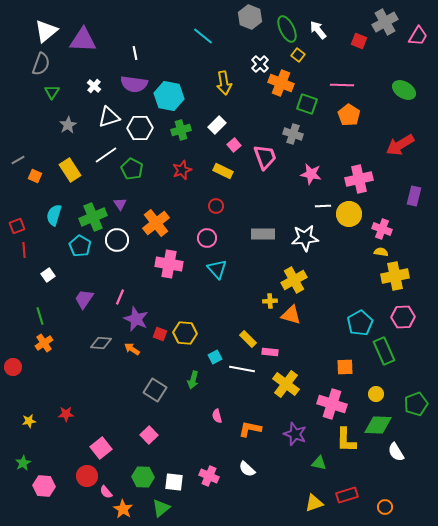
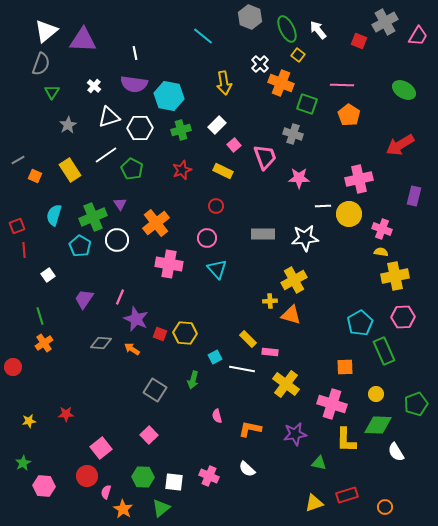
pink star at (311, 174): moved 12 px left, 4 px down; rotated 10 degrees counterclockwise
purple star at (295, 434): rotated 30 degrees counterclockwise
pink semicircle at (106, 492): rotated 56 degrees clockwise
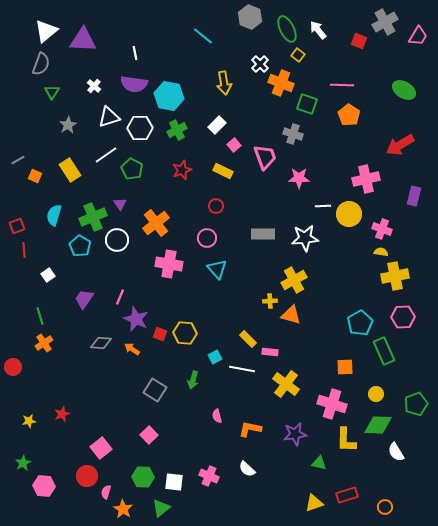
green cross at (181, 130): moved 4 px left; rotated 12 degrees counterclockwise
pink cross at (359, 179): moved 7 px right
red star at (66, 414): moved 4 px left; rotated 21 degrees counterclockwise
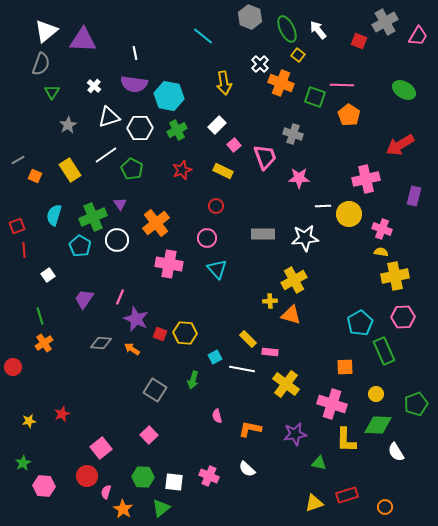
green square at (307, 104): moved 8 px right, 7 px up
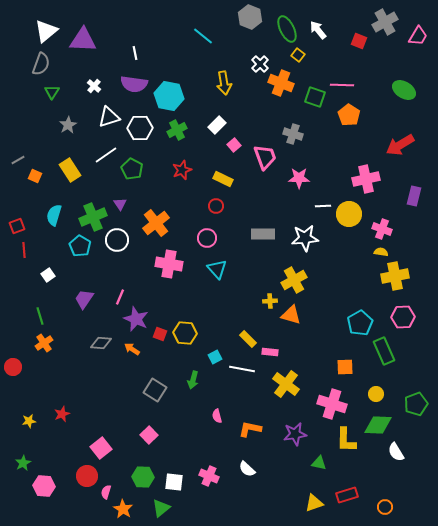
yellow rectangle at (223, 171): moved 8 px down
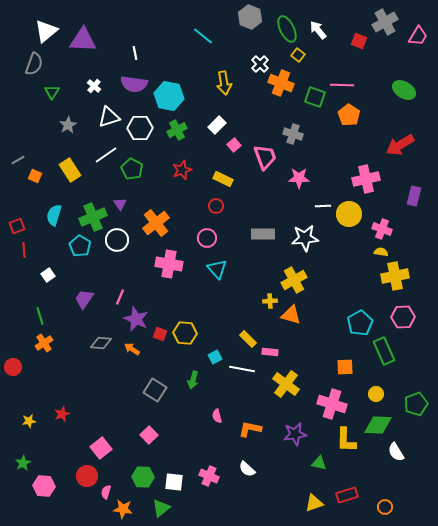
gray semicircle at (41, 64): moved 7 px left
orange star at (123, 509): rotated 24 degrees counterclockwise
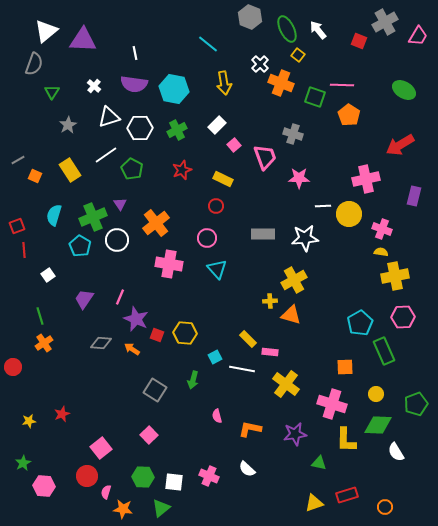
cyan line at (203, 36): moved 5 px right, 8 px down
cyan hexagon at (169, 96): moved 5 px right, 7 px up
red square at (160, 334): moved 3 px left, 1 px down
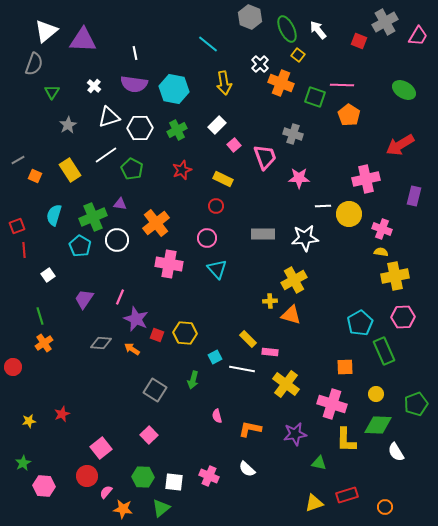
purple triangle at (120, 204): rotated 48 degrees counterclockwise
pink semicircle at (106, 492): rotated 24 degrees clockwise
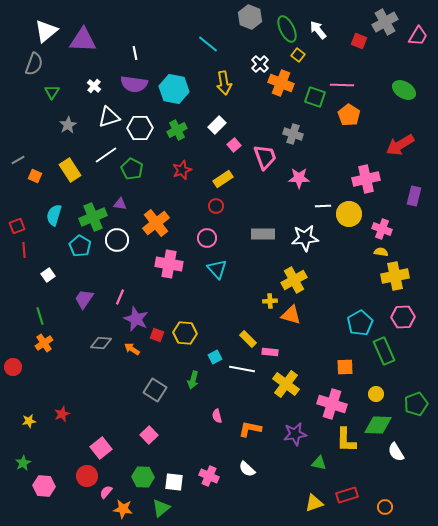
yellow rectangle at (223, 179): rotated 60 degrees counterclockwise
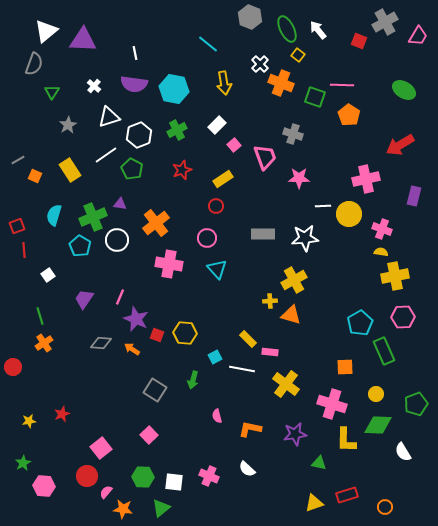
white hexagon at (140, 128): moved 1 px left, 7 px down; rotated 20 degrees counterclockwise
white semicircle at (396, 452): moved 7 px right
